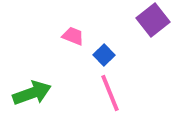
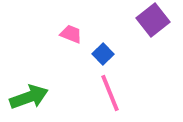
pink trapezoid: moved 2 px left, 2 px up
blue square: moved 1 px left, 1 px up
green arrow: moved 3 px left, 4 px down
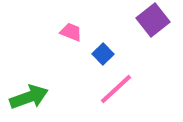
pink trapezoid: moved 2 px up
pink line: moved 6 px right, 4 px up; rotated 69 degrees clockwise
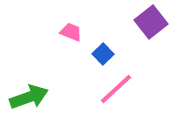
purple square: moved 2 px left, 2 px down
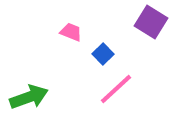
purple square: rotated 20 degrees counterclockwise
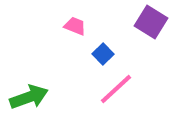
pink trapezoid: moved 4 px right, 6 px up
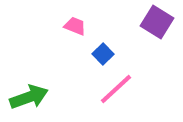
purple square: moved 6 px right
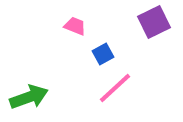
purple square: moved 3 px left; rotated 32 degrees clockwise
blue square: rotated 15 degrees clockwise
pink line: moved 1 px left, 1 px up
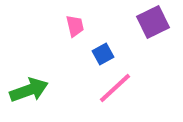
purple square: moved 1 px left
pink trapezoid: rotated 55 degrees clockwise
green arrow: moved 7 px up
